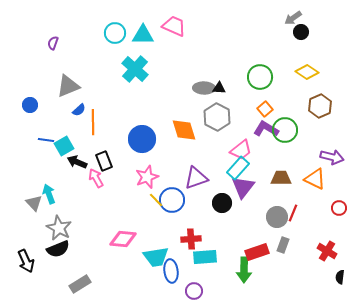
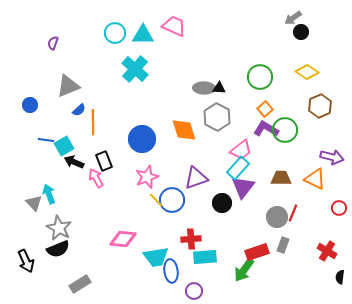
black arrow at (77, 162): moved 3 px left
green arrow at (244, 270): rotated 35 degrees clockwise
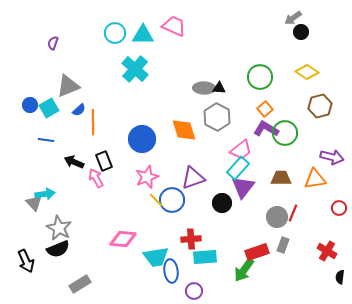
brown hexagon at (320, 106): rotated 10 degrees clockwise
green circle at (285, 130): moved 3 px down
cyan square at (64, 146): moved 15 px left, 38 px up
purple triangle at (196, 178): moved 3 px left
orange triangle at (315, 179): rotated 35 degrees counterclockwise
cyan arrow at (49, 194): moved 4 px left; rotated 102 degrees clockwise
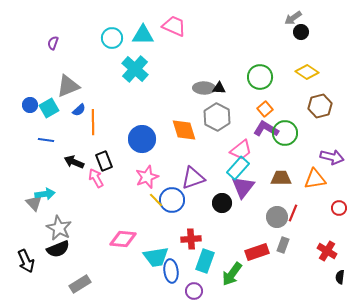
cyan circle at (115, 33): moved 3 px left, 5 px down
cyan rectangle at (205, 257): moved 4 px down; rotated 65 degrees counterclockwise
green arrow at (244, 270): moved 12 px left, 4 px down
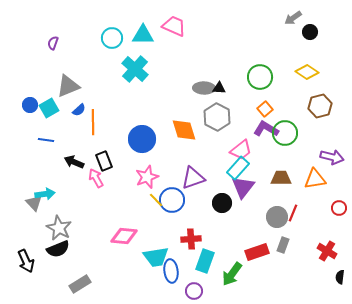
black circle at (301, 32): moved 9 px right
pink diamond at (123, 239): moved 1 px right, 3 px up
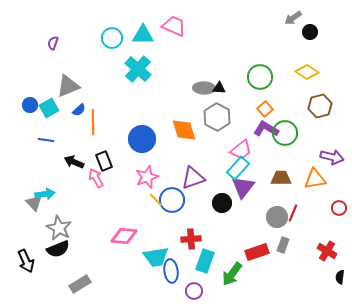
cyan cross at (135, 69): moved 3 px right
